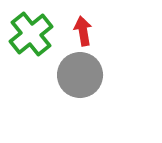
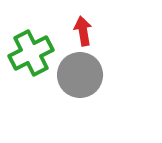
green cross: moved 19 px down; rotated 12 degrees clockwise
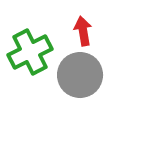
green cross: moved 1 px left, 1 px up
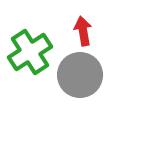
green cross: rotated 6 degrees counterclockwise
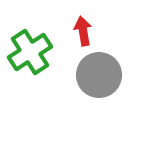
gray circle: moved 19 px right
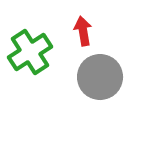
gray circle: moved 1 px right, 2 px down
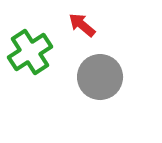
red arrow: moved 1 px left, 6 px up; rotated 40 degrees counterclockwise
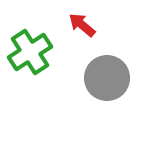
gray circle: moved 7 px right, 1 px down
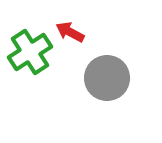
red arrow: moved 12 px left, 7 px down; rotated 12 degrees counterclockwise
